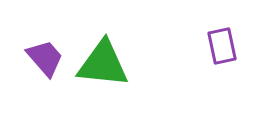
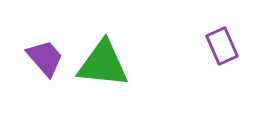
purple rectangle: rotated 12 degrees counterclockwise
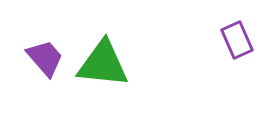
purple rectangle: moved 15 px right, 6 px up
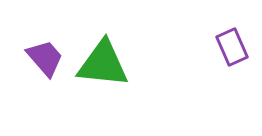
purple rectangle: moved 5 px left, 7 px down
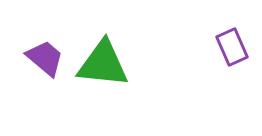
purple trapezoid: rotated 9 degrees counterclockwise
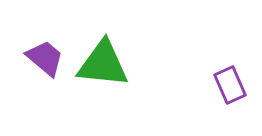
purple rectangle: moved 2 px left, 38 px down
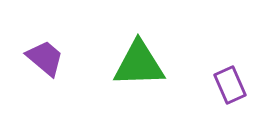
green triangle: moved 36 px right; rotated 8 degrees counterclockwise
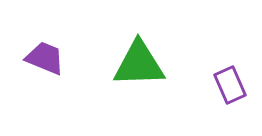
purple trapezoid: rotated 18 degrees counterclockwise
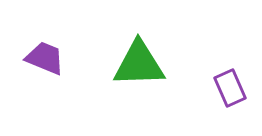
purple rectangle: moved 3 px down
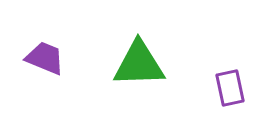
purple rectangle: rotated 12 degrees clockwise
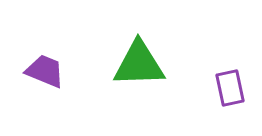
purple trapezoid: moved 13 px down
